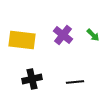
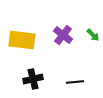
black cross: moved 1 px right
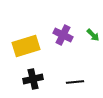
purple cross: rotated 12 degrees counterclockwise
yellow rectangle: moved 4 px right, 6 px down; rotated 24 degrees counterclockwise
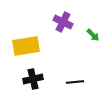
purple cross: moved 13 px up
yellow rectangle: rotated 8 degrees clockwise
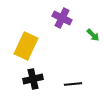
purple cross: moved 1 px left, 4 px up
yellow rectangle: rotated 56 degrees counterclockwise
black line: moved 2 px left, 2 px down
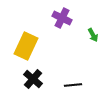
green arrow: rotated 16 degrees clockwise
black cross: rotated 36 degrees counterclockwise
black line: moved 1 px down
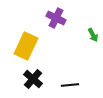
purple cross: moved 6 px left
black line: moved 3 px left
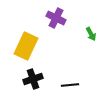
green arrow: moved 2 px left, 1 px up
black cross: rotated 30 degrees clockwise
